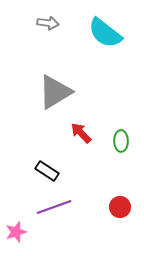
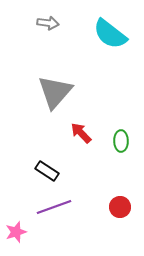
cyan semicircle: moved 5 px right, 1 px down
gray triangle: rotated 18 degrees counterclockwise
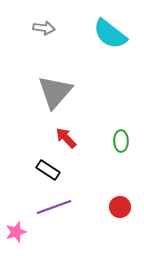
gray arrow: moved 4 px left, 5 px down
red arrow: moved 15 px left, 5 px down
black rectangle: moved 1 px right, 1 px up
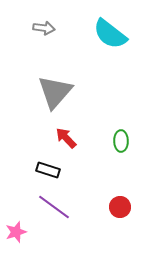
black rectangle: rotated 15 degrees counterclockwise
purple line: rotated 56 degrees clockwise
